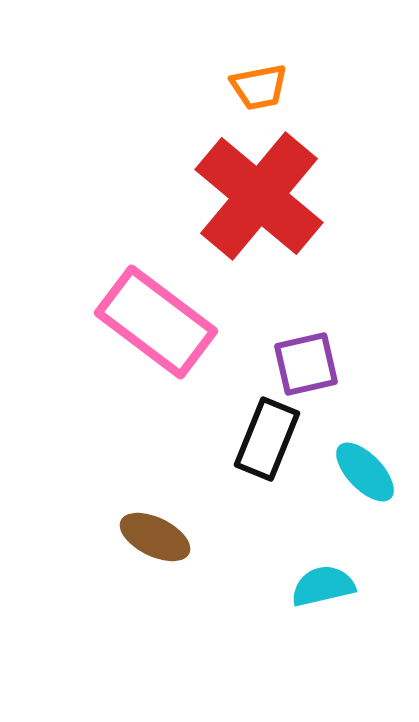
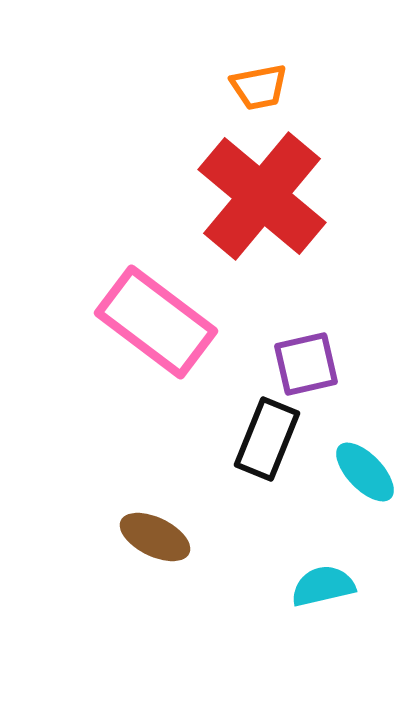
red cross: moved 3 px right
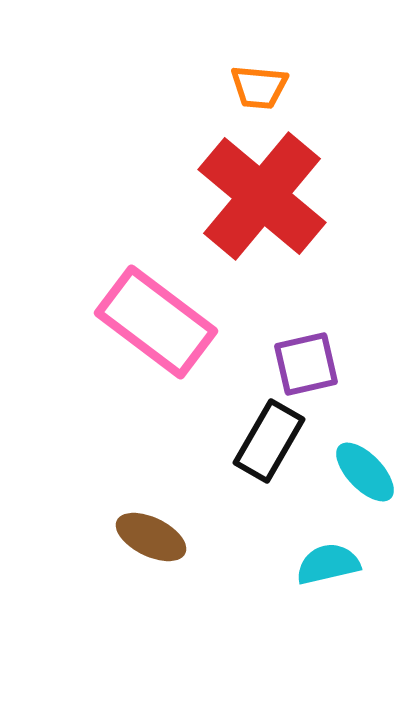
orange trapezoid: rotated 16 degrees clockwise
black rectangle: moved 2 px right, 2 px down; rotated 8 degrees clockwise
brown ellipse: moved 4 px left
cyan semicircle: moved 5 px right, 22 px up
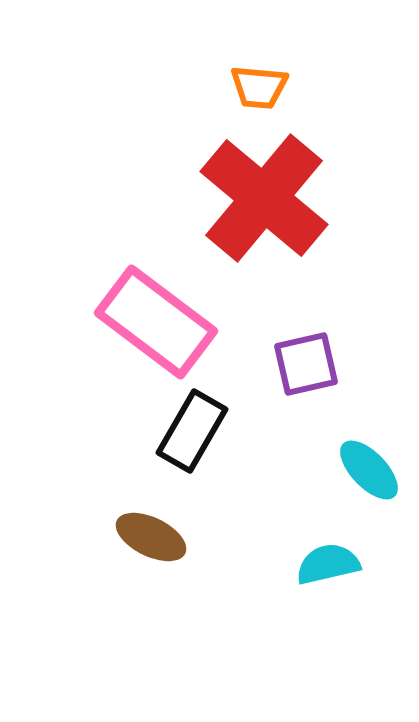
red cross: moved 2 px right, 2 px down
black rectangle: moved 77 px left, 10 px up
cyan ellipse: moved 4 px right, 2 px up
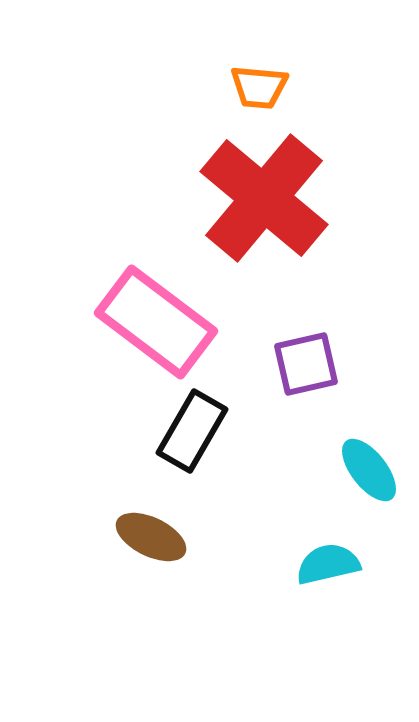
cyan ellipse: rotated 6 degrees clockwise
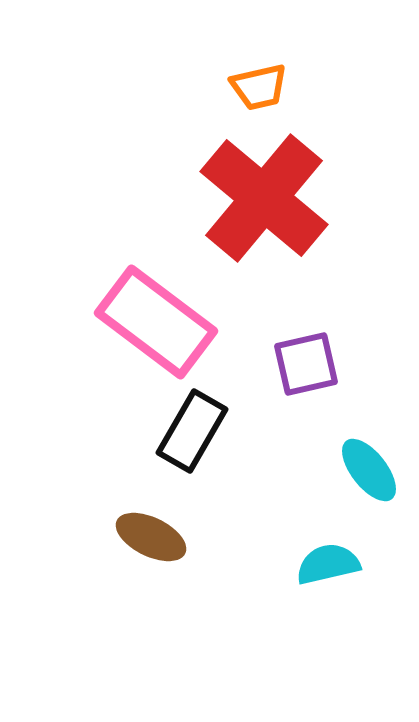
orange trapezoid: rotated 18 degrees counterclockwise
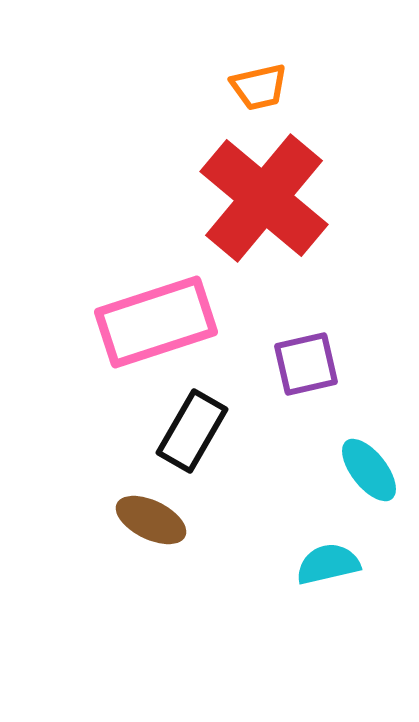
pink rectangle: rotated 55 degrees counterclockwise
brown ellipse: moved 17 px up
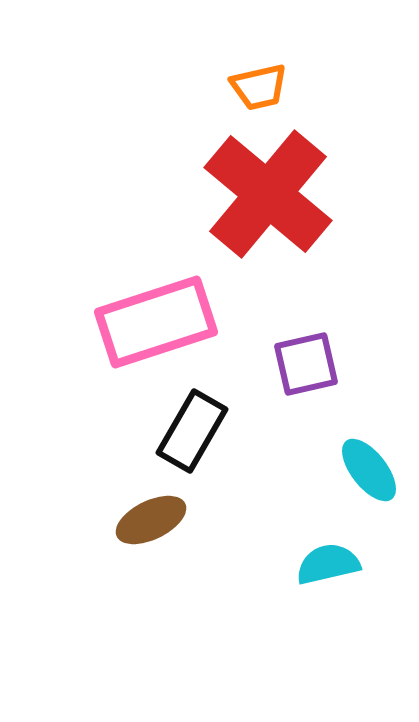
red cross: moved 4 px right, 4 px up
brown ellipse: rotated 52 degrees counterclockwise
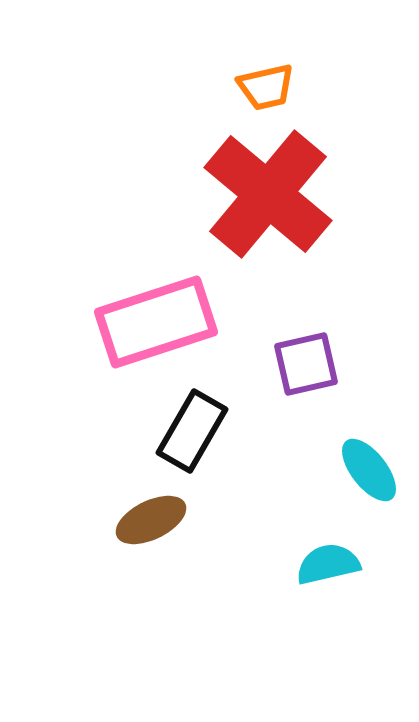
orange trapezoid: moved 7 px right
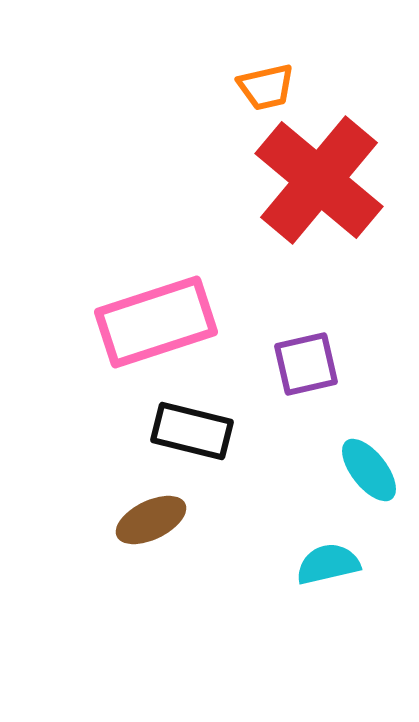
red cross: moved 51 px right, 14 px up
black rectangle: rotated 74 degrees clockwise
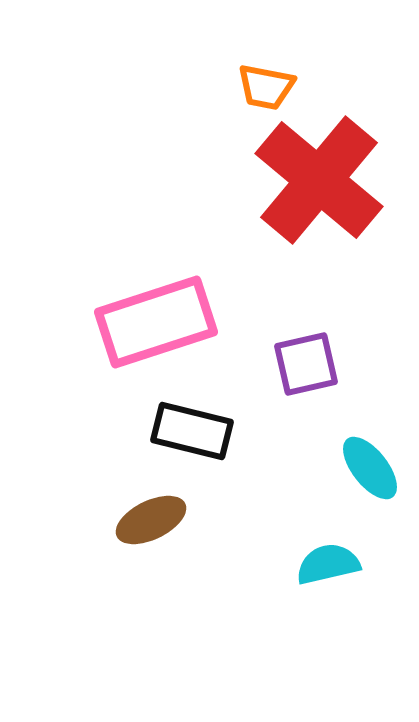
orange trapezoid: rotated 24 degrees clockwise
cyan ellipse: moved 1 px right, 2 px up
